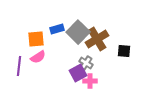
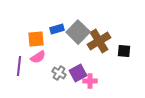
brown cross: moved 2 px right, 2 px down
gray cross: moved 27 px left, 10 px down
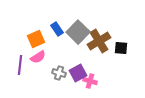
blue rectangle: rotated 72 degrees clockwise
orange square: rotated 18 degrees counterclockwise
black square: moved 3 px left, 3 px up
purple line: moved 1 px right, 1 px up
gray cross: rotated 16 degrees counterclockwise
pink cross: rotated 16 degrees clockwise
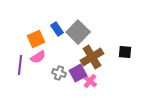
brown cross: moved 7 px left, 16 px down
black square: moved 4 px right, 4 px down
pink cross: rotated 24 degrees clockwise
